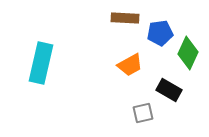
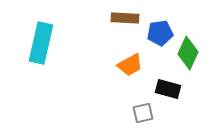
cyan rectangle: moved 20 px up
black rectangle: moved 1 px left, 1 px up; rotated 15 degrees counterclockwise
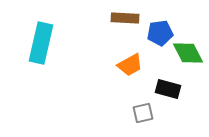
green diamond: rotated 52 degrees counterclockwise
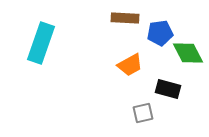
cyan rectangle: rotated 6 degrees clockwise
